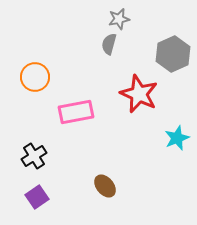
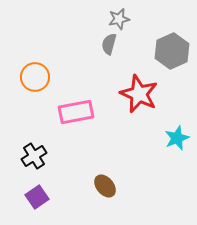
gray hexagon: moved 1 px left, 3 px up
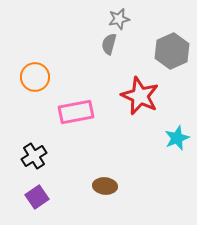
red star: moved 1 px right, 2 px down
brown ellipse: rotated 45 degrees counterclockwise
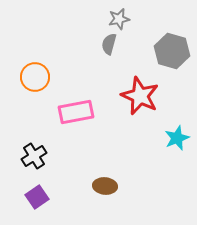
gray hexagon: rotated 20 degrees counterclockwise
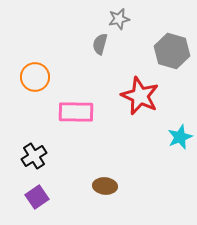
gray semicircle: moved 9 px left
pink rectangle: rotated 12 degrees clockwise
cyan star: moved 3 px right, 1 px up
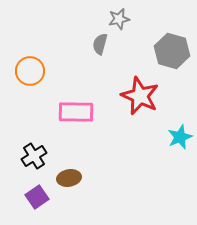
orange circle: moved 5 px left, 6 px up
brown ellipse: moved 36 px left, 8 px up; rotated 15 degrees counterclockwise
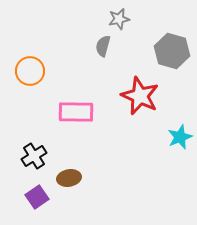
gray semicircle: moved 3 px right, 2 px down
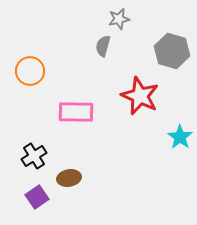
cyan star: rotated 15 degrees counterclockwise
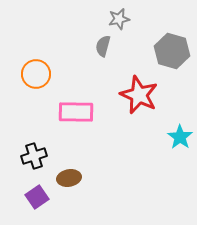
orange circle: moved 6 px right, 3 px down
red star: moved 1 px left, 1 px up
black cross: rotated 15 degrees clockwise
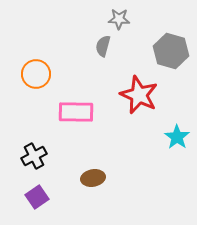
gray star: rotated 15 degrees clockwise
gray hexagon: moved 1 px left
cyan star: moved 3 px left
black cross: rotated 10 degrees counterclockwise
brown ellipse: moved 24 px right
